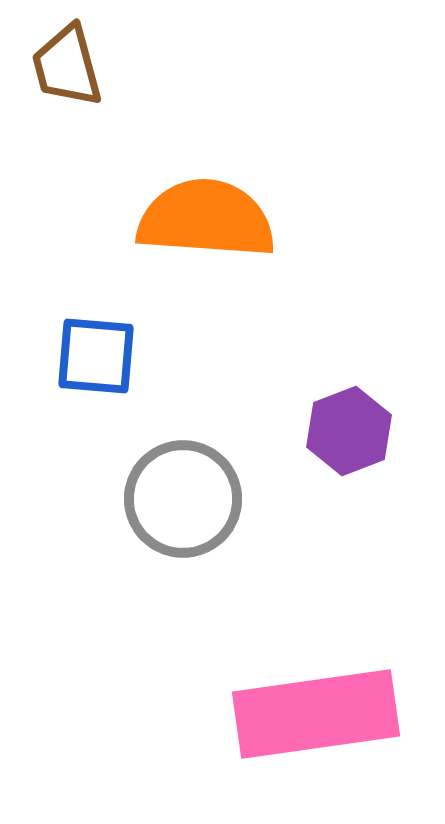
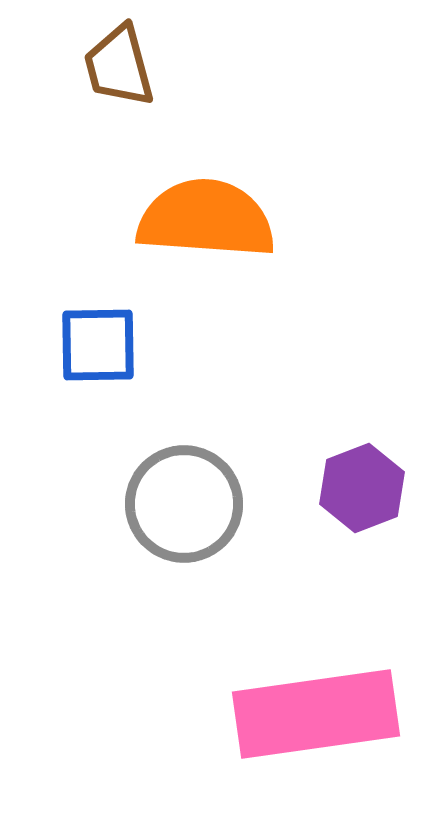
brown trapezoid: moved 52 px right
blue square: moved 2 px right, 11 px up; rotated 6 degrees counterclockwise
purple hexagon: moved 13 px right, 57 px down
gray circle: moved 1 px right, 5 px down
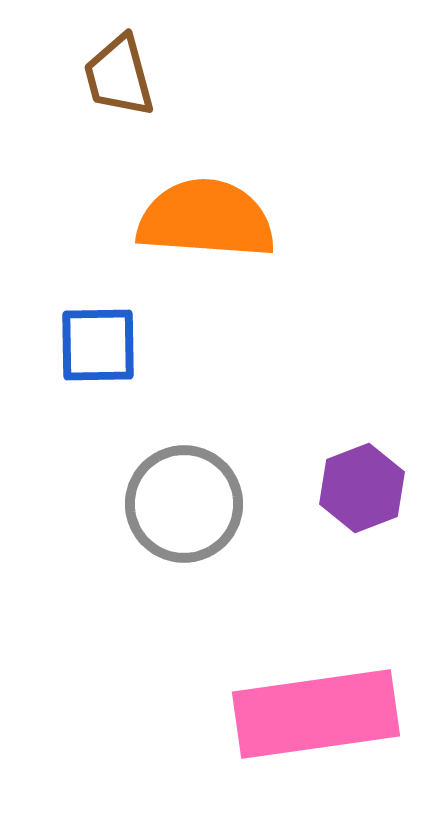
brown trapezoid: moved 10 px down
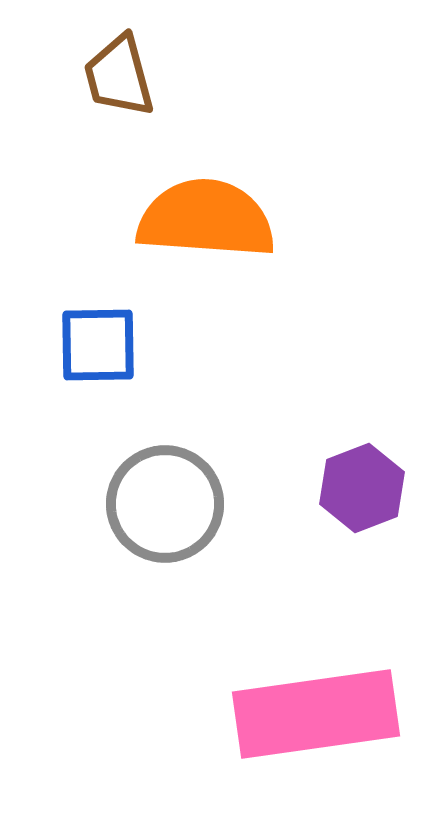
gray circle: moved 19 px left
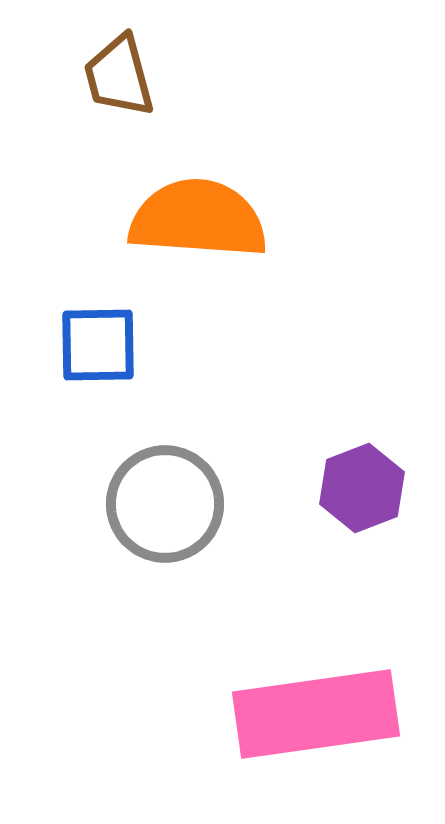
orange semicircle: moved 8 px left
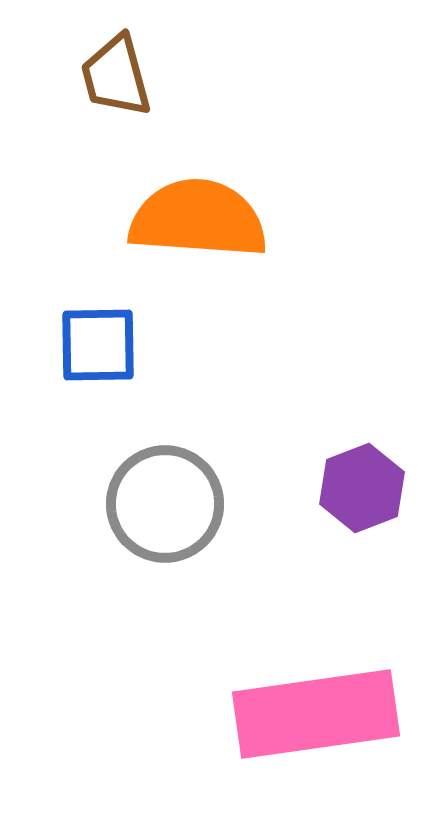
brown trapezoid: moved 3 px left
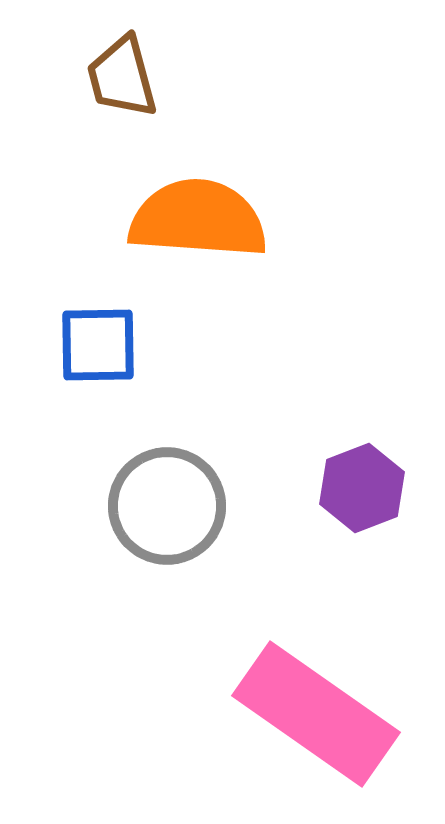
brown trapezoid: moved 6 px right, 1 px down
gray circle: moved 2 px right, 2 px down
pink rectangle: rotated 43 degrees clockwise
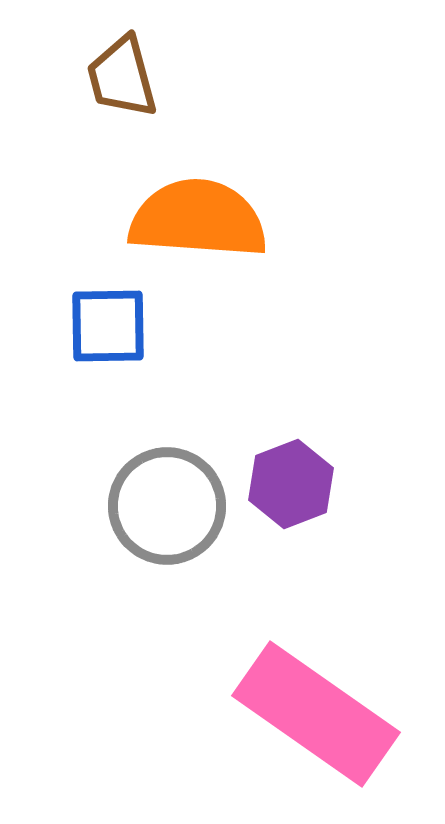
blue square: moved 10 px right, 19 px up
purple hexagon: moved 71 px left, 4 px up
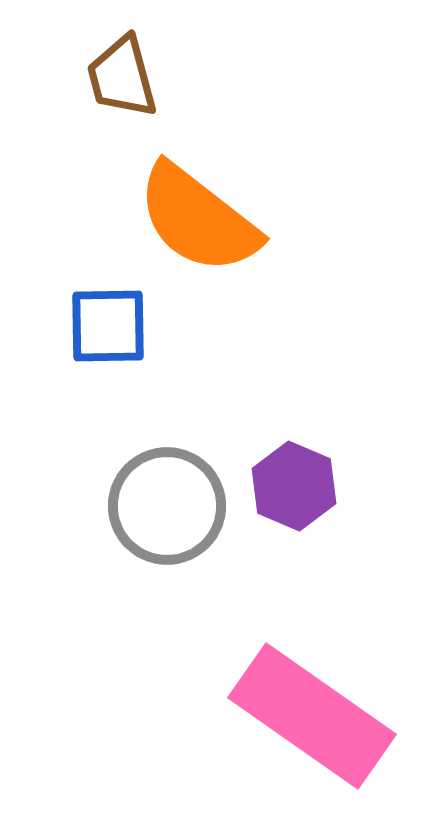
orange semicircle: rotated 146 degrees counterclockwise
purple hexagon: moved 3 px right, 2 px down; rotated 16 degrees counterclockwise
pink rectangle: moved 4 px left, 2 px down
